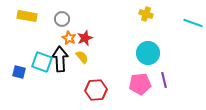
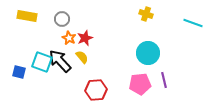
black arrow: moved 2 px down; rotated 40 degrees counterclockwise
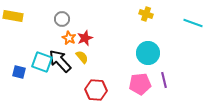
yellow rectangle: moved 14 px left
red hexagon: rotated 10 degrees clockwise
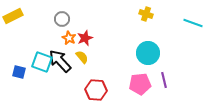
yellow rectangle: rotated 36 degrees counterclockwise
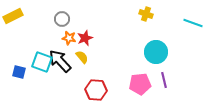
orange star: rotated 16 degrees counterclockwise
cyan circle: moved 8 px right, 1 px up
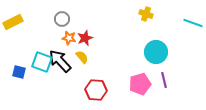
yellow rectangle: moved 6 px down
pink pentagon: rotated 10 degrees counterclockwise
